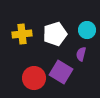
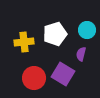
yellow cross: moved 2 px right, 8 px down
purple square: moved 2 px right, 2 px down
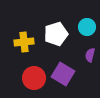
cyan circle: moved 3 px up
white pentagon: moved 1 px right
purple semicircle: moved 9 px right, 1 px down
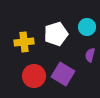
red circle: moved 2 px up
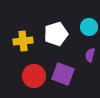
cyan circle: moved 2 px right
yellow cross: moved 1 px left, 1 px up
purple square: rotated 10 degrees counterclockwise
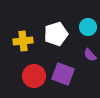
cyan circle: moved 1 px left
purple semicircle: rotated 56 degrees counterclockwise
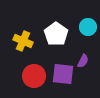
white pentagon: rotated 20 degrees counterclockwise
yellow cross: rotated 30 degrees clockwise
purple semicircle: moved 7 px left, 6 px down; rotated 112 degrees counterclockwise
purple square: rotated 15 degrees counterclockwise
